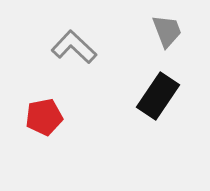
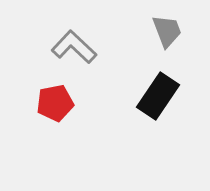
red pentagon: moved 11 px right, 14 px up
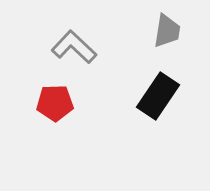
gray trapezoid: rotated 30 degrees clockwise
red pentagon: rotated 9 degrees clockwise
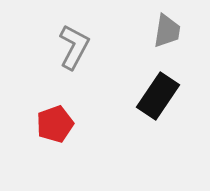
gray L-shape: rotated 75 degrees clockwise
red pentagon: moved 21 px down; rotated 18 degrees counterclockwise
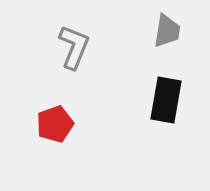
gray L-shape: rotated 6 degrees counterclockwise
black rectangle: moved 8 px right, 4 px down; rotated 24 degrees counterclockwise
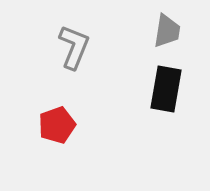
black rectangle: moved 11 px up
red pentagon: moved 2 px right, 1 px down
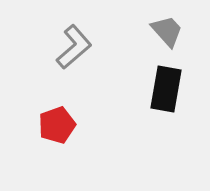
gray trapezoid: rotated 51 degrees counterclockwise
gray L-shape: rotated 27 degrees clockwise
